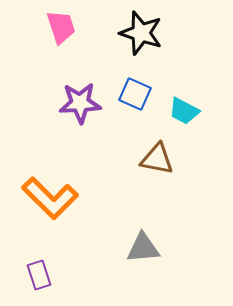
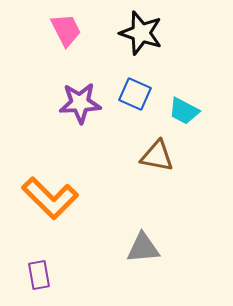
pink trapezoid: moved 5 px right, 3 px down; rotated 9 degrees counterclockwise
brown triangle: moved 3 px up
purple rectangle: rotated 8 degrees clockwise
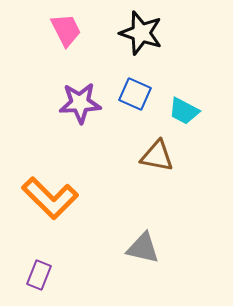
gray triangle: rotated 18 degrees clockwise
purple rectangle: rotated 32 degrees clockwise
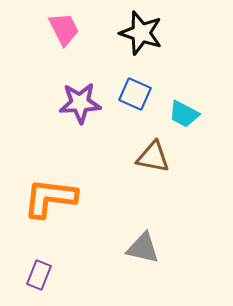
pink trapezoid: moved 2 px left, 1 px up
cyan trapezoid: moved 3 px down
brown triangle: moved 4 px left, 1 px down
orange L-shape: rotated 142 degrees clockwise
